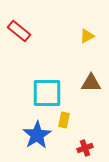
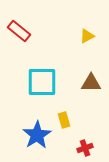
cyan square: moved 5 px left, 11 px up
yellow rectangle: rotated 28 degrees counterclockwise
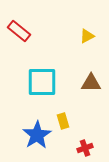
yellow rectangle: moved 1 px left, 1 px down
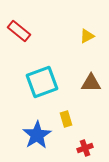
cyan square: rotated 20 degrees counterclockwise
yellow rectangle: moved 3 px right, 2 px up
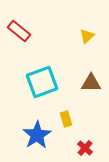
yellow triangle: rotated 14 degrees counterclockwise
red cross: rotated 28 degrees counterclockwise
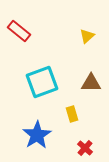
yellow rectangle: moved 6 px right, 5 px up
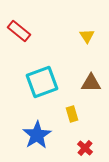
yellow triangle: rotated 21 degrees counterclockwise
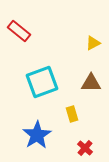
yellow triangle: moved 6 px right, 7 px down; rotated 35 degrees clockwise
